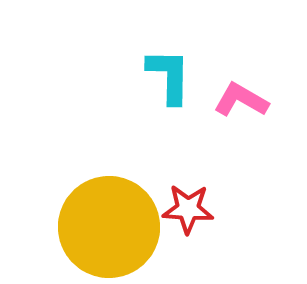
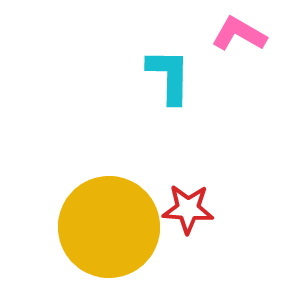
pink L-shape: moved 2 px left, 66 px up
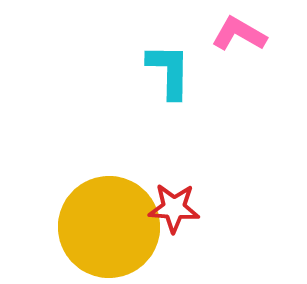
cyan L-shape: moved 5 px up
red star: moved 14 px left, 1 px up
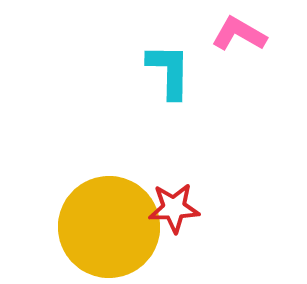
red star: rotated 6 degrees counterclockwise
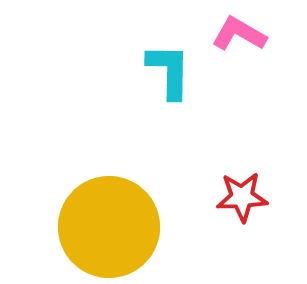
red star: moved 68 px right, 11 px up
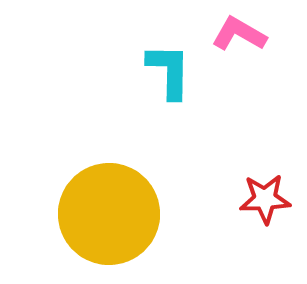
red star: moved 23 px right, 2 px down
yellow circle: moved 13 px up
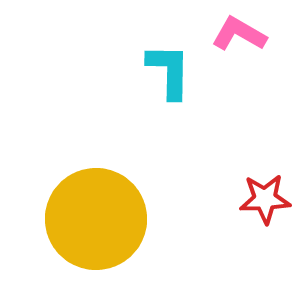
yellow circle: moved 13 px left, 5 px down
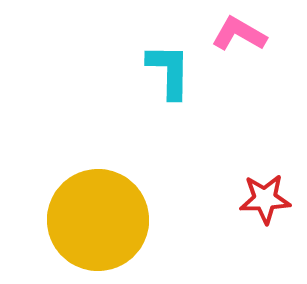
yellow circle: moved 2 px right, 1 px down
